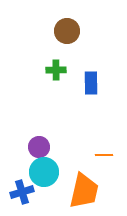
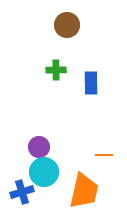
brown circle: moved 6 px up
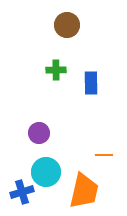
purple circle: moved 14 px up
cyan circle: moved 2 px right
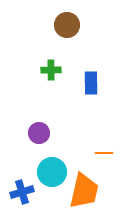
green cross: moved 5 px left
orange line: moved 2 px up
cyan circle: moved 6 px right
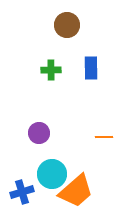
blue rectangle: moved 15 px up
orange line: moved 16 px up
cyan circle: moved 2 px down
orange trapezoid: moved 8 px left; rotated 36 degrees clockwise
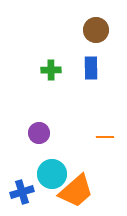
brown circle: moved 29 px right, 5 px down
orange line: moved 1 px right
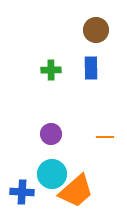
purple circle: moved 12 px right, 1 px down
blue cross: rotated 20 degrees clockwise
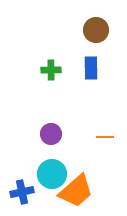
blue cross: rotated 15 degrees counterclockwise
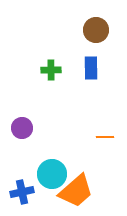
purple circle: moved 29 px left, 6 px up
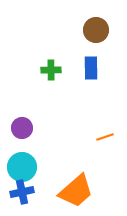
orange line: rotated 18 degrees counterclockwise
cyan circle: moved 30 px left, 7 px up
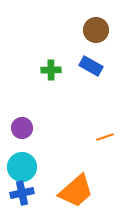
blue rectangle: moved 2 px up; rotated 60 degrees counterclockwise
blue cross: moved 1 px down
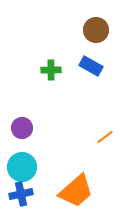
orange line: rotated 18 degrees counterclockwise
blue cross: moved 1 px left, 1 px down
